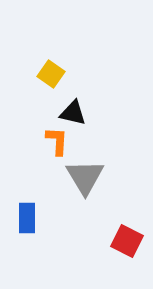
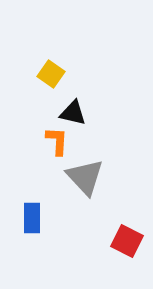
gray triangle: rotated 12 degrees counterclockwise
blue rectangle: moved 5 px right
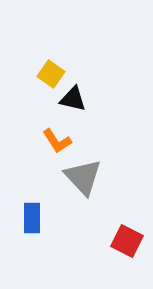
black triangle: moved 14 px up
orange L-shape: rotated 144 degrees clockwise
gray triangle: moved 2 px left
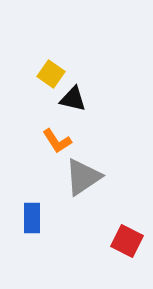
gray triangle: rotated 39 degrees clockwise
